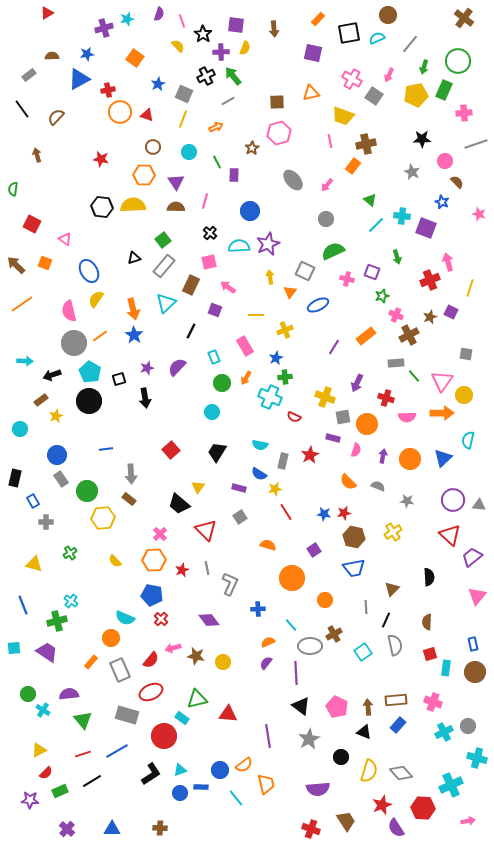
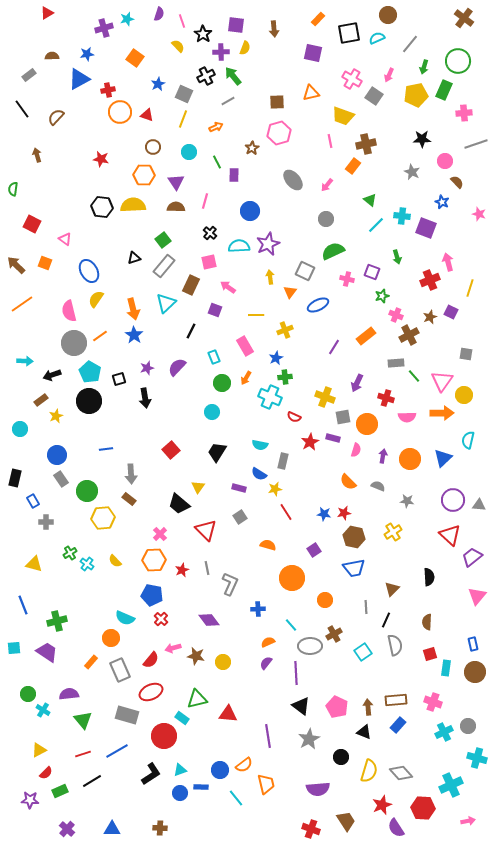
red star at (310, 455): moved 13 px up
cyan cross at (71, 601): moved 16 px right, 37 px up
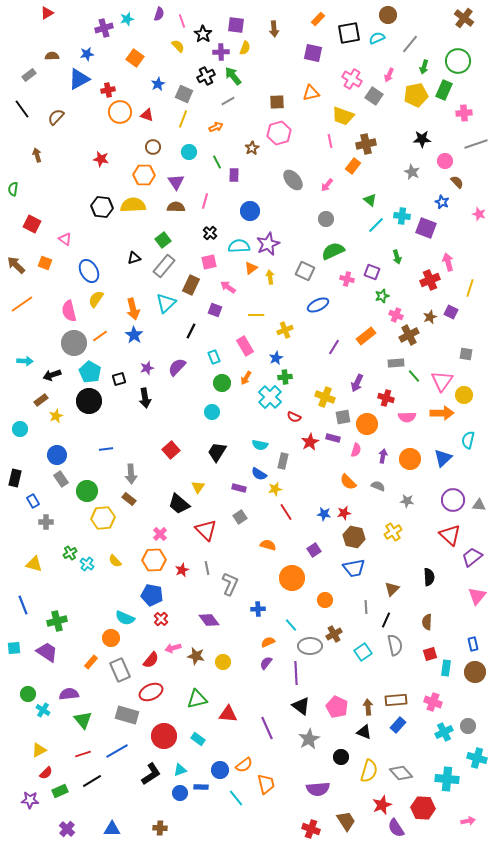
orange triangle at (290, 292): moved 39 px left, 24 px up; rotated 16 degrees clockwise
cyan cross at (270, 397): rotated 20 degrees clockwise
cyan rectangle at (182, 718): moved 16 px right, 21 px down
purple line at (268, 736): moved 1 px left, 8 px up; rotated 15 degrees counterclockwise
cyan cross at (451, 785): moved 4 px left, 6 px up; rotated 30 degrees clockwise
